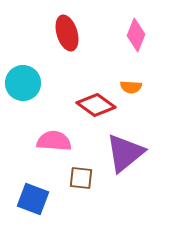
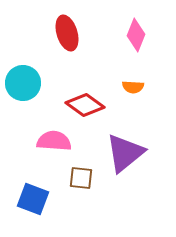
orange semicircle: moved 2 px right
red diamond: moved 11 px left
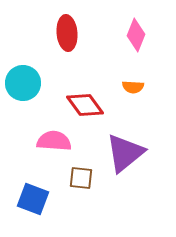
red ellipse: rotated 12 degrees clockwise
red diamond: rotated 18 degrees clockwise
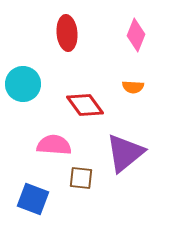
cyan circle: moved 1 px down
pink semicircle: moved 4 px down
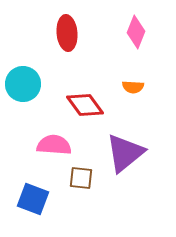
pink diamond: moved 3 px up
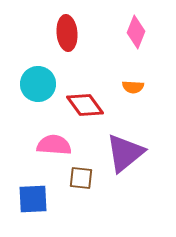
cyan circle: moved 15 px right
blue square: rotated 24 degrees counterclockwise
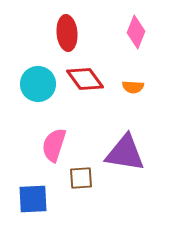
red diamond: moved 26 px up
pink semicircle: rotated 76 degrees counterclockwise
purple triangle: rotated 48 degrees clockwise
brown square: rotated 10 degrees counterclockwise
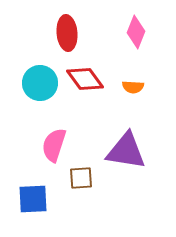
cyan circle: moved 2 px right, 1 px up
purple triangle: moved 1 px right, 2 px up
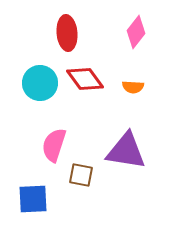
pink diamond: rotated 16 degrees clockwise
brown square: moved 3 px up; rotated 15 degrees clockwise
